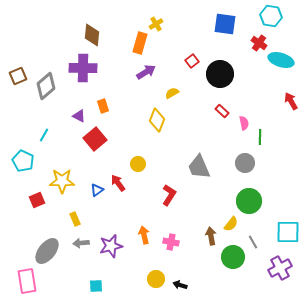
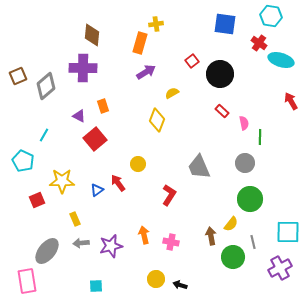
yellow cross at (156, 24): rotated 24 degrees clockwise
green circle at (249, 201): moved 1 px right, 2 px up
gray line at (253, 242): rotated 16 degrees clockwise
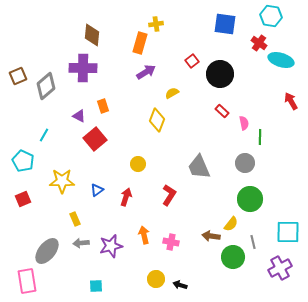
red arrow at (118, 183): moved 8 px right, 14 px down; rotated 54 degrees clockwise
red square at (37, 200): moved 14 px left, 1 px up
brown arrow at (211, 236): rotated 72 degrees counterclockwise
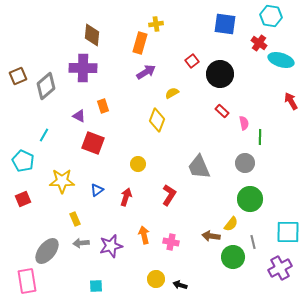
red square at (95, 139): moved 2 px left, 4 px down; rotated 30 degrees counterclockwise
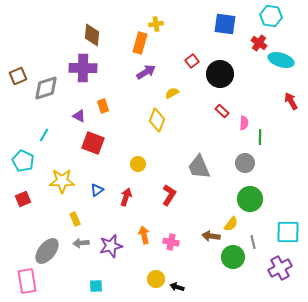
gray diamond at (46, 86): moved 2 px down; rotated 24 degrees clockwise
pink semicircle at (244, 123): rotated 16 degrees clockwise
black arrow at (180, 285): moved 3 px left, 2 px down
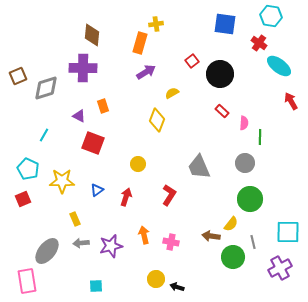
cyan ellipse at (281, 60): moved 2 px left, 6 px down; rotated 20 degrees clockwise
cyan pentagon at (23, 161): moved 5 px right, 8 px down
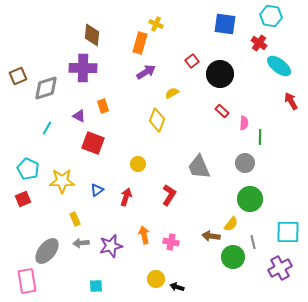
yellow cross at (156, 24): rotated 32 degrees clockwise
cyan line at (44, 135): moved 3 px right, 7 px up
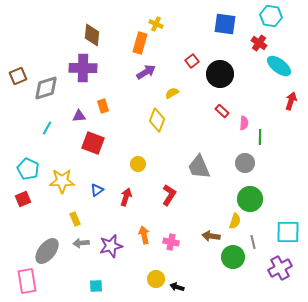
red arrow at (291, 101): rotated 48 degrees clockwise
purple triangle at (79, 116): rotated 32 degrees counterclockwise
yellow semicircle at (231, 224): moved 4 px right, 3 px up; rotated 21 degrees counterclockwise
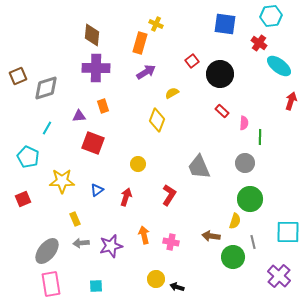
cyan hexagon at (271, 16): rotated 15 degrees counterclockwise
purple cross at (83, 68): moved 13 px right
cyan pentagon at (28, 169): moved 12 px up
purple cross at (280, 268): moved 1 px left, 8 px down; rotated 20 degrees counterclockwise
pink rectangle at (27, 281): moved 24 px right, 3 px down
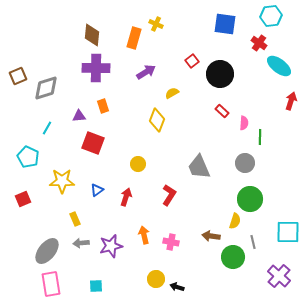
orange rectangle at (140, 43): moved 6 px left, 5 px up
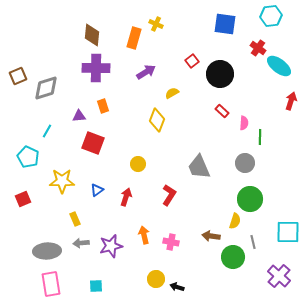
red cross at (259, 43): moved 1 px left, 5 px down
cyan line at (47, 128): moved 3 px down
gray ellipse at (47, 251): rotated 48 degrees clockwise
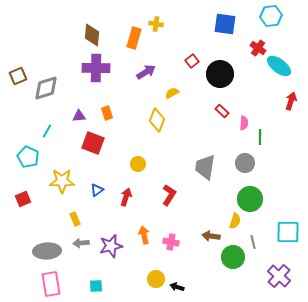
yellow cross at (156, 24): rotated 16 degrees counterclockwise
orange rectangle at (103, 106): moved 4 px right, 7 px down
gray trapezoid at (199, 167): moved 6 px right; rotated 32 degrees clockwise
